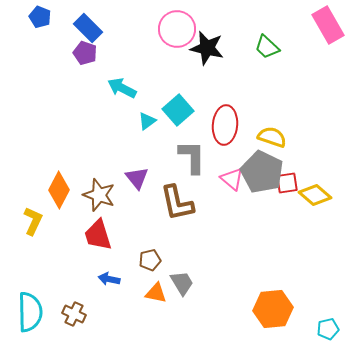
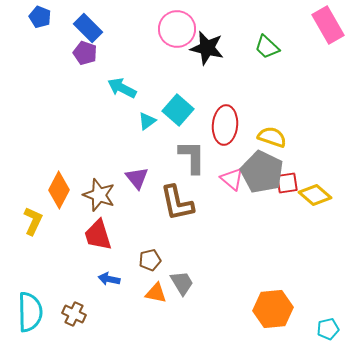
cyan square: rotated 8 degrees counterclockwise
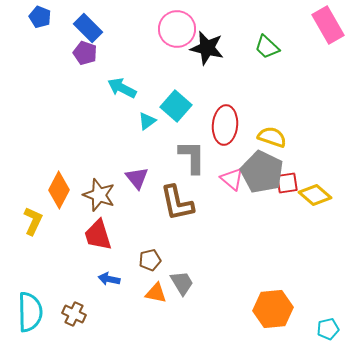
cyan square: moved 2 px left, 4 px up
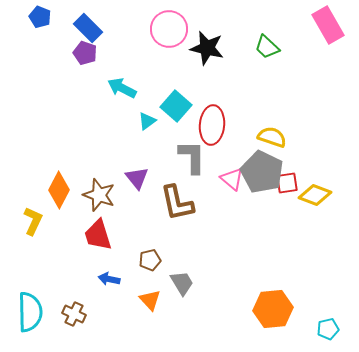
pink circle: moved 8 px left
red ellipse: moved 13 px left
yellow diamond: rotated 20 degrees counterclockwise
orange triangle: moved 6 px left, 7 px down; rotated 35 degrees clockwise
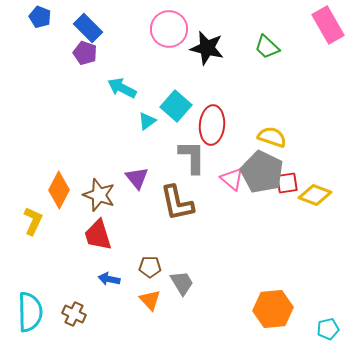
brown pentagon: moved 7 px down; rotated 15 degrees clockwise
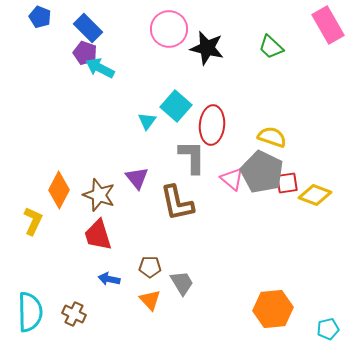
green trapezoid: moved 4 px right
cyan arrow: moved 22 px left, 20 px up
cyan triangle: rotated 18 degrees counterclockwise
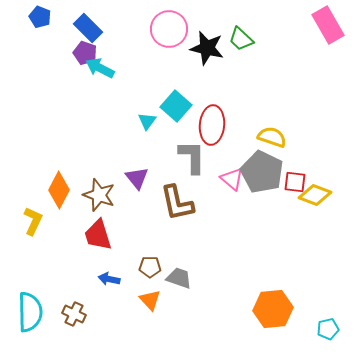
green trapezoid: moved 30 px left, 8 px up
red square: moved 8 px right, 1 px up; rotated 15 degrees clockwise
gray trapezoid: moved 3 px left, 5 px up; rotated 40 degrees counterclockwise
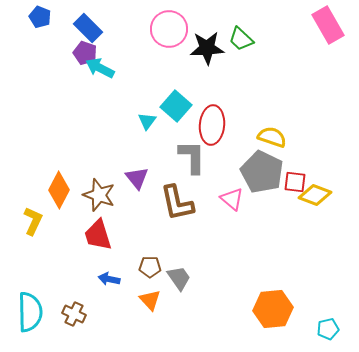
black star: rotated 16 degrees counterclockwise
pink triangle: moved 20 px down
gray trapezoid: rotated 36 degrees clockwise
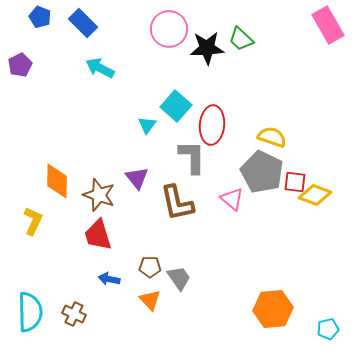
blue rectangle: moved 5 px left, 5 px up
purple pentagon: moved 65 px left, 12 px down; rotated 25 degrees clockwise
cyan triangle: moved 4 px down
orange diamond: moved 2 px left, 9 px up; rotated 27 degrees counterclockwise
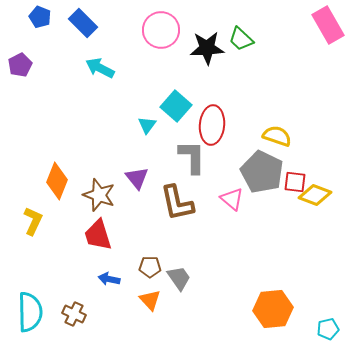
pink circle: moved 8 px left, 1 px down
yellow semicircle: moved 5 px right, 1 px up
orange diamond: rotated 21 degrees clockwise
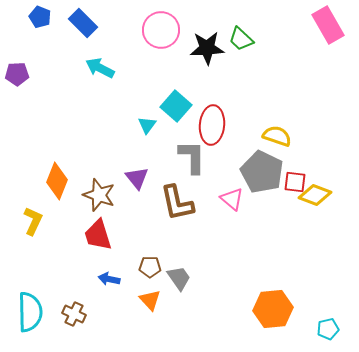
purple pentagon: moved 3 px left, 9 px down; rotated 25 degrees clockwise
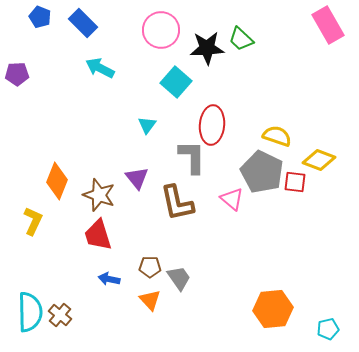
cyan square: moved 24 px up
yellow diamond: moved 4 px right, 35 px up
brown cross: moved 14 px left, 1 px down; rotated 15 degrees clockwise
